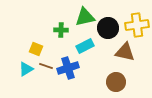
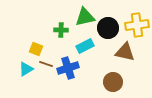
brown line: moved 2 px up
brown circle: moved 3 px left
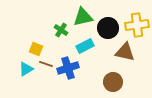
green triangle: moved 2 px left
green cross: rotated 32 degrees clockwise
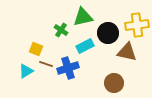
black circle: moved 5 px down
brown triangle: moved 2 px right
cyan triangle: moved 2 px down
brown circle: moved 1 px right, 1 px down
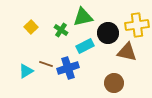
yellow square: moved 5 px left, 22 px up; rotated 24 degrees clockwise
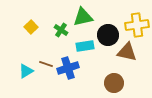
black circle: moved 2 px down
cyan rectangle: rotated 18 degrees clockwise
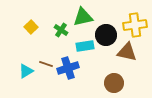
yellow cross: moved 2 px left
black circle: moved 2 px left
